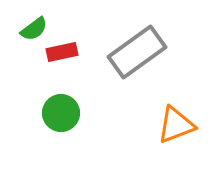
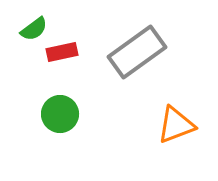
green circle: moved 1 px left, 1 px down
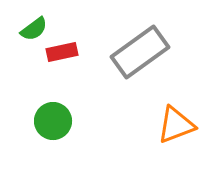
gray rectangle: moved 3 px right
green circle: moved 7 px left, 7 px down
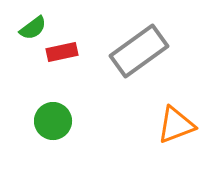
green semicircle: moved 1 px left, 1 px up
gray rectangle: moved 1 px left, 1 px up
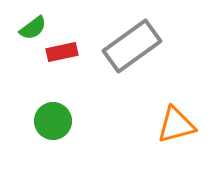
gray rectangle: moved 7 px left, 5 px up
orange triangle: rotated 6 degrees clockwise
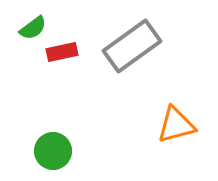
green circle: moved 30 px down
